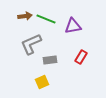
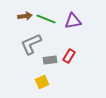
purple triangle: moved 5 px up
red rectangle: moved 12 px left, 1 px up
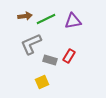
green line: rotated 48 degrees counterclockwise
gray rectangle: rotated 24 degrees clockwise
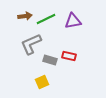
red rectangle: rotated 72 degrees clockwise
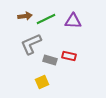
purple triangle: rotated 12 degrees clockwise
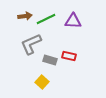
yellow square: rotated 24 degrees counterclockwise
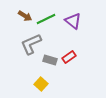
brown arrow: rotated 40 degrees clockwise
purple triangle: rotated 36 degrees clockwise
red rectangle: moved 1 px down; rotated 48 degrees counterclockwise
yellow square: moved 1 px left, 2 px down
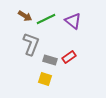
gray L-shape: rotated 135 degrees clockwise
yellow square: moved 4 px right, 5 px up; rotated 24 degrees counterclockwise
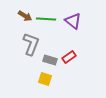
green line: rotated 30 degrees clockwise
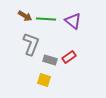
yellow square: moved 1 px left, 1 px down
